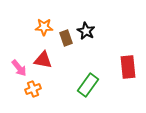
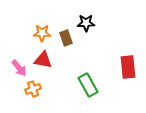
orange star: moved 2 px left, 6 px down
black star: moved 8 px up; rotated 30 degrees counterclockwise
green rectangle: rotated 65 degrees counterclockwise
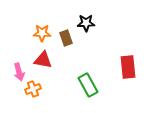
pink arrow: moved 4 px down; rotated 24 degrees clockwise
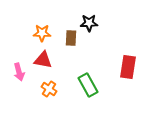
black star: moved 3 px right
brown rectangle: moved 5 px right; rotated 21 degrees clockwise
red rectangle: rotated 15 degrees clockwise
orange cross: moved 16 px right; rotated 35 degrees counterclockwise
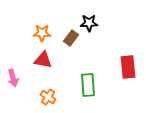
brown rectangle: rotated 35 degrees clockwise
red rectangle: rotated 15 degrees counterclockwise
pink arrow: moved 6 px left, 6 px down
green rectangle: rotated 25 degrees clockwise
orange cross: moved 1 px left, 8 px down
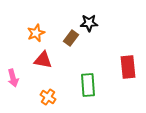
orange star: moved 6 px left; rotated 24 degrees counterclockwise
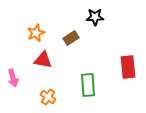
black star: moved 6 px right, 6 px up
brown rectangle: rotated 21 degrees clockwise
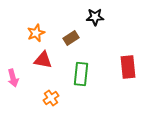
green rectangle: moved 7 px left, 11 px up; rotated 10 degrees clockwise
orange cross: moved 3 px right, 1 px down; rotated 21 degrees clockwise
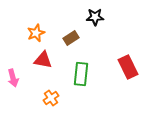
red rectangle: rotated 20 degrees counterclockwise
